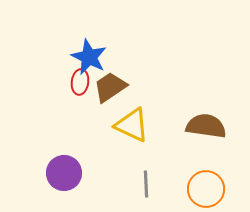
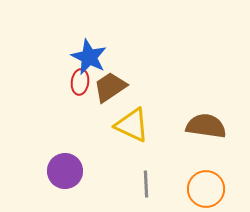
purple circle: moved 1 px right, 2 px up
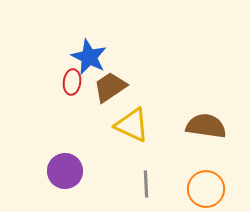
red ellipse: moved 8 px left
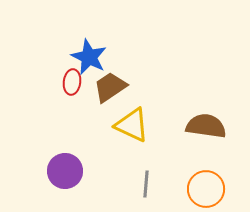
gray line: rotated 8 degrees clockwise
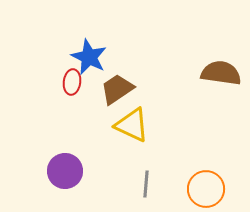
brown trapezoid: moved 7 px right, 2 px down
brown semicircle: moved 15 px right, 53 px up
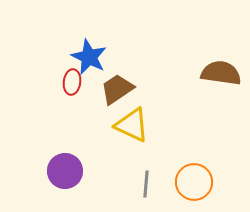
orange circle: moved 12 px left, 7 px up
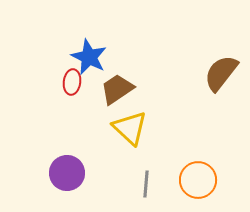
brown semicircle: rotated 60 degrees counterclockwise
yellow triangle: moved 2 px left, 3 px down; rotated 18 degrees clockwise
purple circle: moved 2 px right, 2 px down
orange circle: moved 4 px right, 2 px up
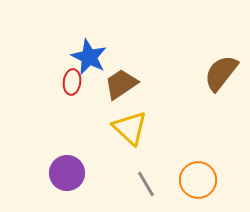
brown trapezoid: moved 4 px right, 5 px up
gray line: rotated 36 degrees counterclockwise
